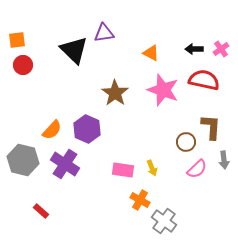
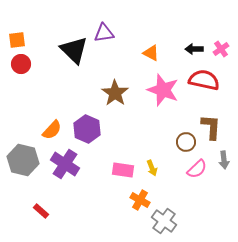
red circle: moved 2 px left, 1 px up
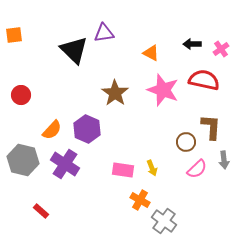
orange square: moved 3 px left, 5 px up
black arrow: moved 2 px left, 5 px up
red circle: moved 31 px down
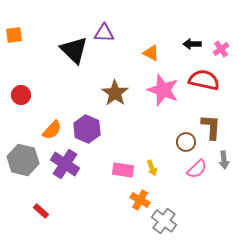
purple triangle: rotated 10 degrees clockwise
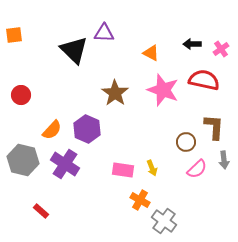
brown L-shape: moved 3 px right
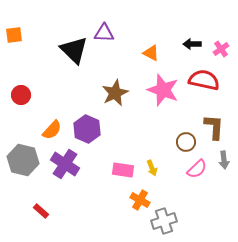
brown star: rotated 12 degrees clockwise
gray cross: rotated 35 degrees clockwise
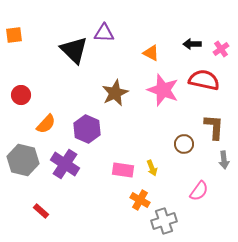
orange semicircle: moved 6 px left, 6 px up
brown circle: moved 2 px left, 2 px down
pink semicircle: moved 2 px right, 22 px down; rotated 10 degrees counterclockwise
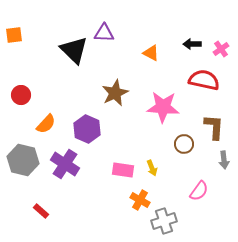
pink star: moved 17 px down; rotated 16 degrees counterclockwise
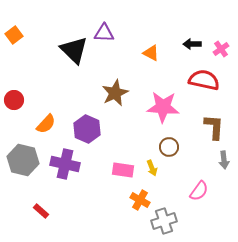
orange square: rotated 30 degrees counterclockwise
red circle: moved 7 px left, 5 px down
brown circle: moved 15 px left, 3 px down
purple cross: rotated 20 degrees counterclockwise
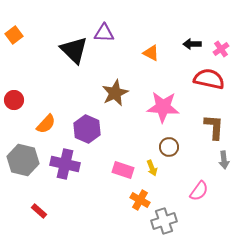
red semicircle: moved 5 px right, 1 px up
pink rectangle: rotated 10 degrees clockwise
red rectangle: moved 2 px left
